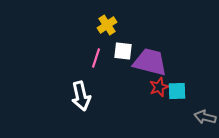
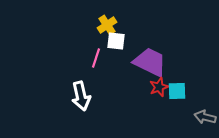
white square: moved 7 px left, 10 px up
purple trapezoid: rotated 12 degrees clockwise
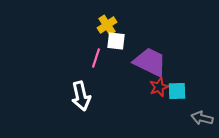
gray arrow: moved 3 px left, 1 px down
